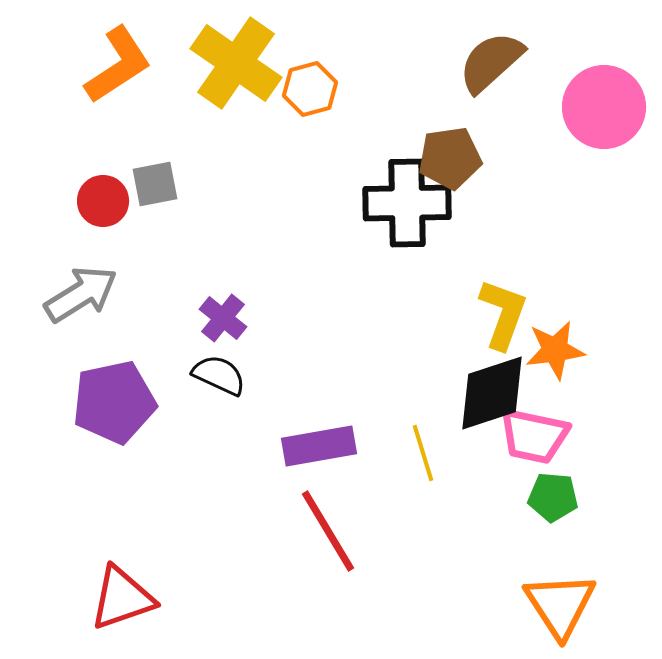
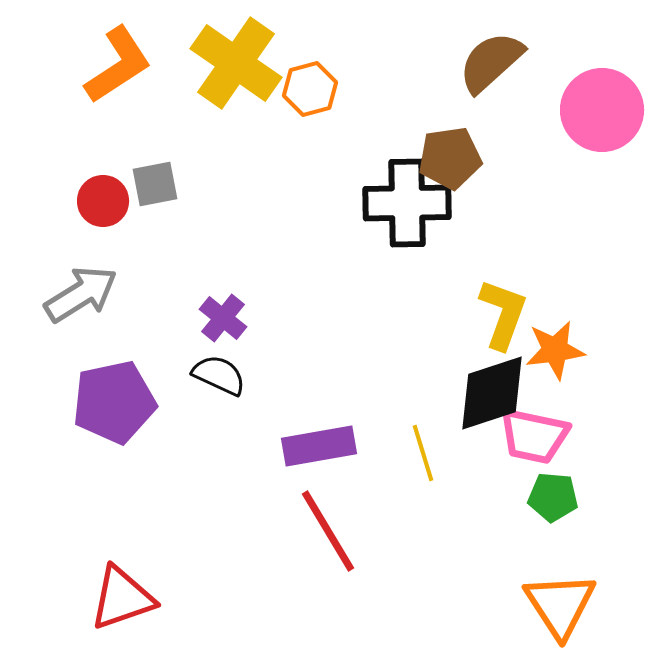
pink circle: moved 2 px left, 3 px down
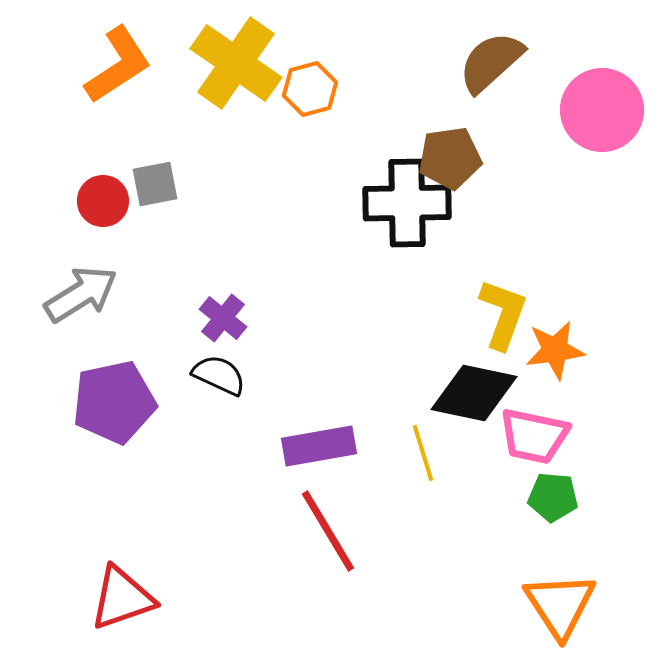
black diamond: moved 18 px left; rotated 30 degrees clockwise
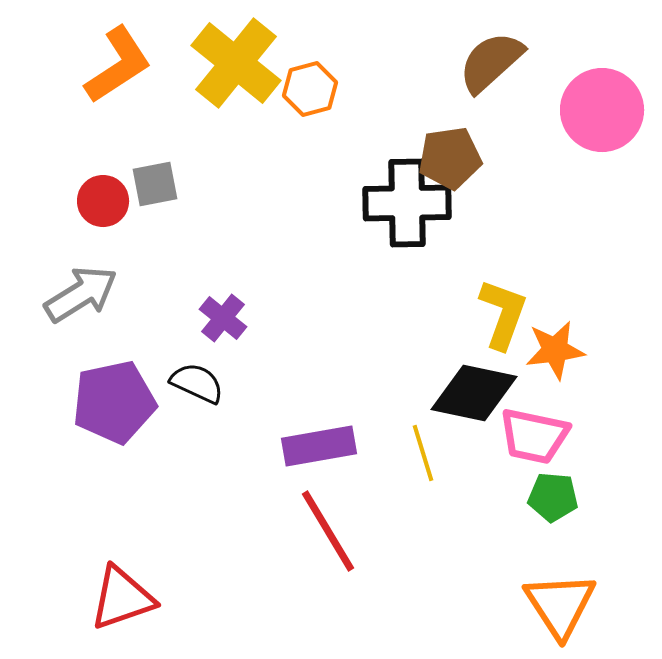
yellow cross: rotated 4 degrees clockwise
black semicircle: moved 22 px left, 8 px down
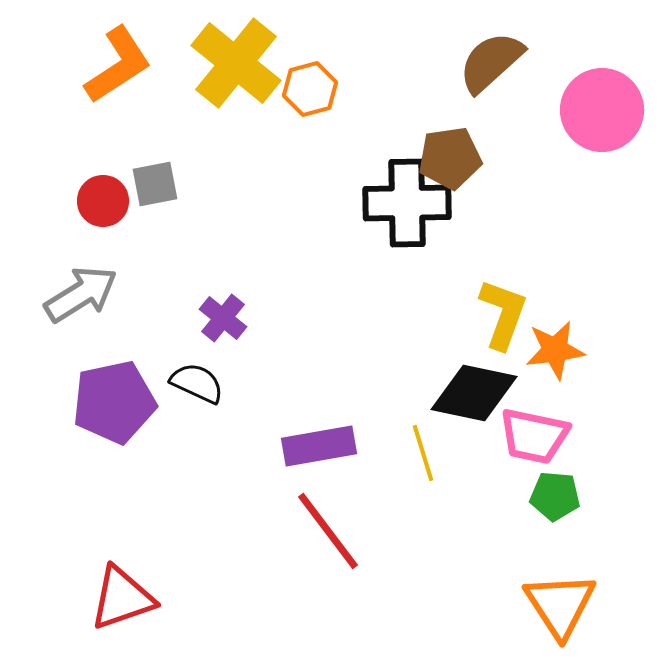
green pentagon: moved 2 px right, 1 px up
red line: rotated 6 degrees counterclockwise
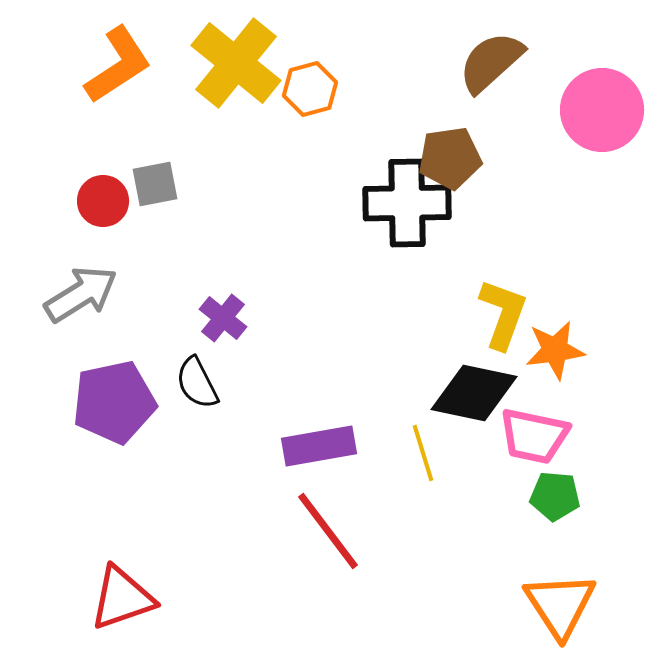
black semicircle: rotated 142 degrees counterclockwise
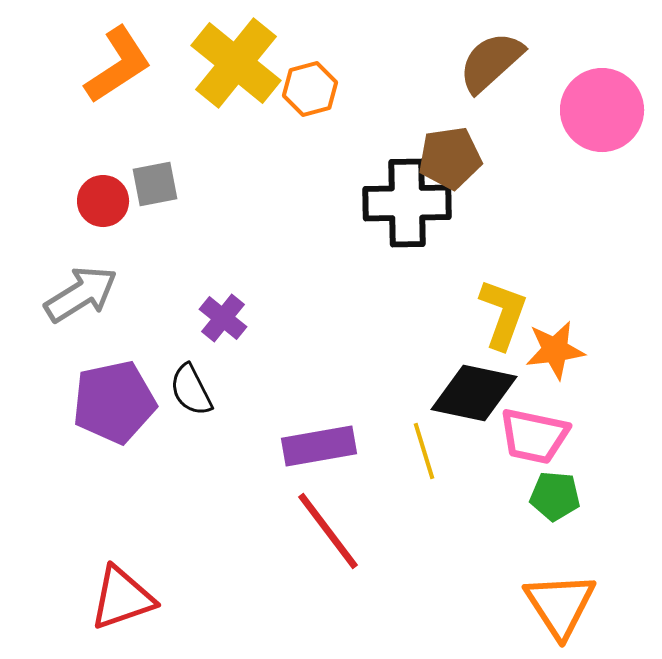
black semicircle: moved 6 px left, 7 px down
yellow line: moved 1 px right, 2 px up
